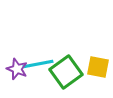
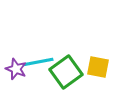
cyan line: moved 2 px up
purple star: moved 1 px left
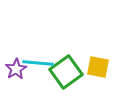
cyan line: moved 1 px down; rotated 16 degrees clockwise
purple star: rotated 20 degrees clockwise
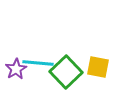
green square: rotated 8 degrees counterclockwise
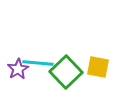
purple star: moved 2 px right
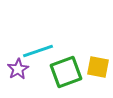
cyan line: moved 12 px up; rotated 24 degrees counterclockwise
green square: rotated 24 degrees clockwise
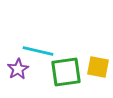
cyan line: rotated 32 degrees clockwise
green square: rotated 12 degrees clockwise
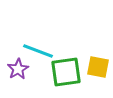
cyan line: rotated 8 degrees clockwise
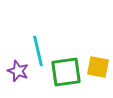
cyan line: rotated 56 degrees clockwise
purple star: moved 2 px down; rotated 20 degrees counterclockwise
